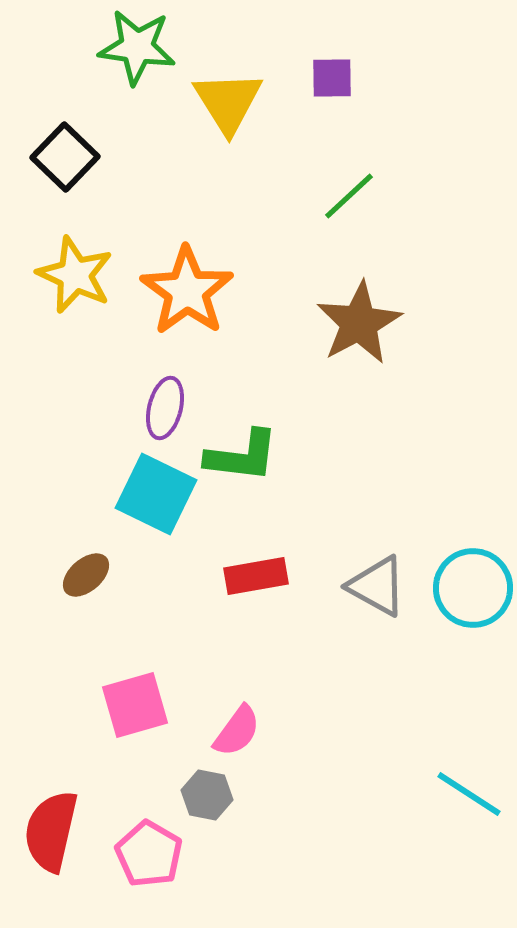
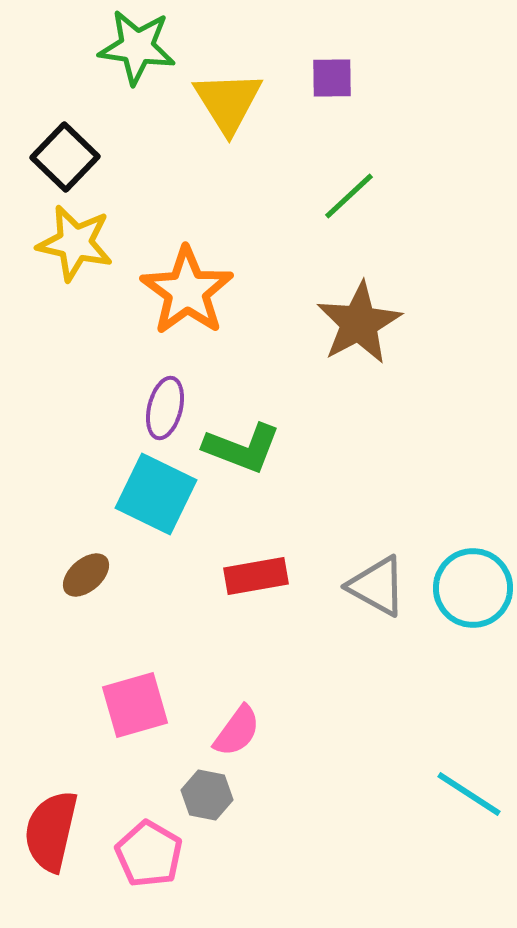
yellow star: moved 32 px up; rotated 12 degrees counterclockwise
green L-shape: moved 8 px up; rotated 14 degrees clockwise
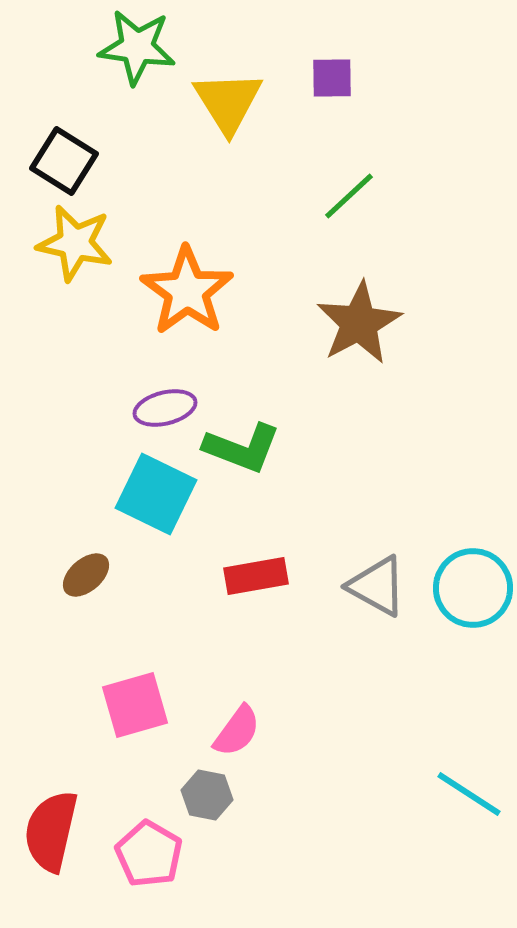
black square: moved 1 px left, 4 px down; rotated 12 degrees counterclockwise
purple ellipse: rotated 62 degrees clockwise
